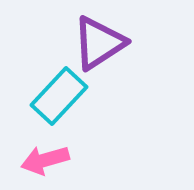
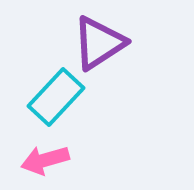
cyan rectangle: moved 3 px left, 1 px down
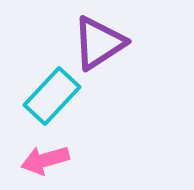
cyan rectangle: moved 4 px left, 1 px up
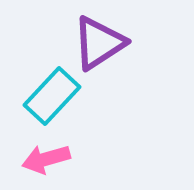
pink arrow: moved 1 px right, 1 px up
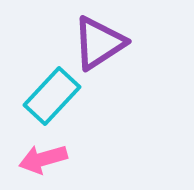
pink arrow: moved 3 px left
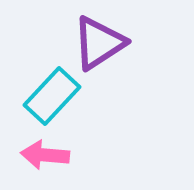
pink arrow: moved 2 px right, 4 px up; rotated 21 degrees clockwise
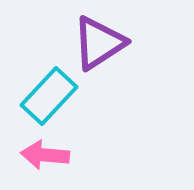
cyan rectangle: moved 3 px left
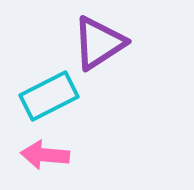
cyan rectangle: rotated 20 degrees clockwise
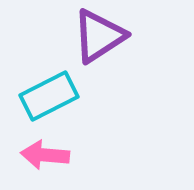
purple triangle: moved 7 px up
